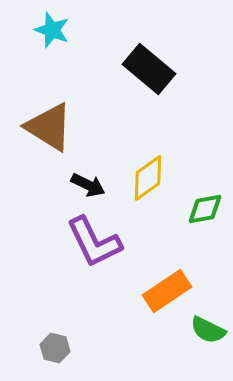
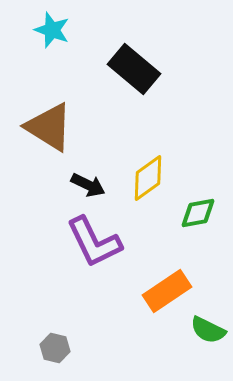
black rectangle: moved 15 px left
green diamond: moved 7 px left, 4 px down
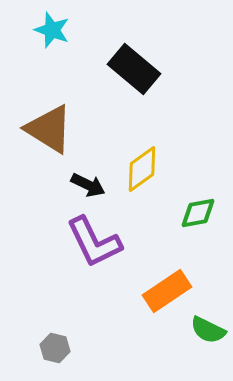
brown triangle: moved 2 px down
yellow diamond: moved 6 px left, 9 px up
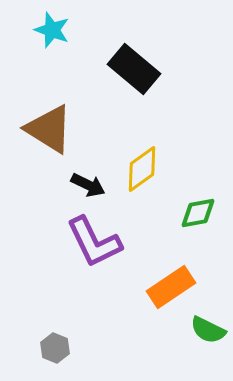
orange rectangle: moved 4 px right, 4 px up
gray hexagon: rotated 8 degrees clockwise
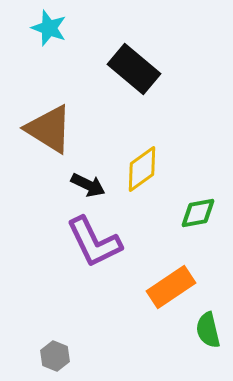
cyan star: moved 3 px left, 2 px up
green semicircle: rotated 51 degrees clockwise
gray hexagon: moved 8 px down
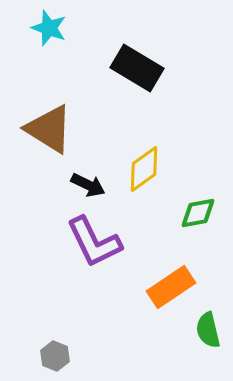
black rectangle: moved 3 px right, 1 px up; rotated 9 degrees counterclockwise
yellow diamond: moved 2 px right
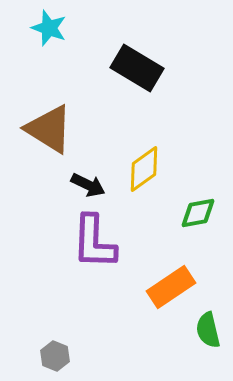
purple L-shape: rotated 28 degrees clockwise
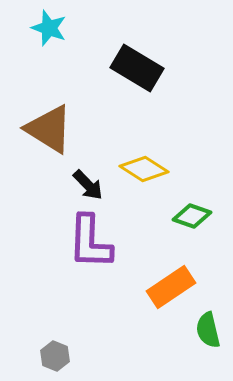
yellow diamond: rotated 69 degrees clockwise
black arrow: rotated 20 degrees clockwise
green diamond: moved 6 px left, 3 px down; rotated 30 degrees clockwise
purple L-shape: moved 4 px left
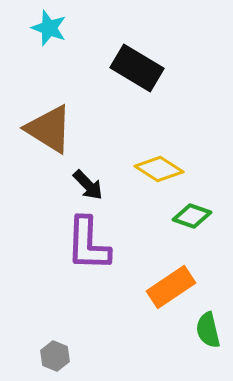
yellow diamond: moved 15 px right
purple L-shape: moved 2 px left, 2 px down
